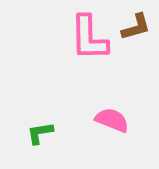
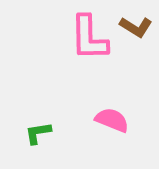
brown L-shape: rotated 48 degrees clockwise
green L-shape: moved 2 px left
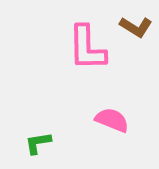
pink L-shape: moved 2 px left, 10 px down
green L-shape: moved 10 px down
